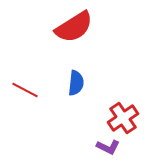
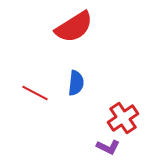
red line: moved 10 px right, 3 px down
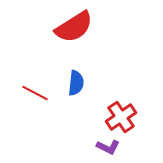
red cross: moved 2 px left, 1 px up
